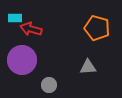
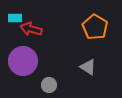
orange pentagon: moved 2 px left, 1 px up; rotated 15 degrees clockwise
purple circle: moved 1 px right, 1 px down
gray triangle: rotated 36 degrees clockwise
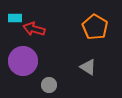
red arrow: moved 3 px right
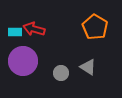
cyan rectangle: moved 14 px down
gray circle: moved 12 px right, 12 px up
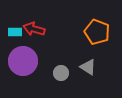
orange pentagon: moved 2 px right, 5 px down; rotated 10 degrees counterclockwise
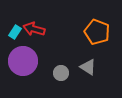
cyan rectangle: rotated 56 degrees counterclockwise
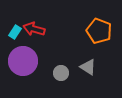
orange pentagon: moved 2 px right, 1 px up
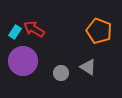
red arrow: rotated 15 degrees clockwise
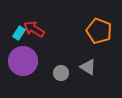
cyan rectangle: moved 4 px right, 1 px down
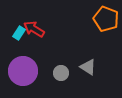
orange pentagon: moved 7 px right, 12 px up
purple circle: moved 10 px down
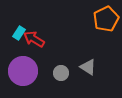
orange pentagon: rotated 25 degrees clockwise
red arrow: moved 10 px down
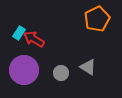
orange pentagon: moved 9 px left
purple circle: moved 1 px right, 1 px up
